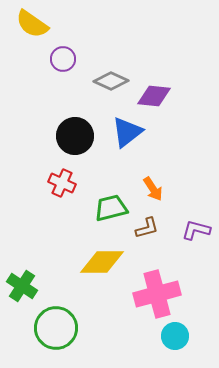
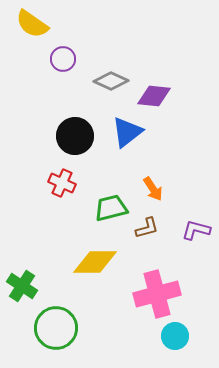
yellow diamond: moved 7 px left
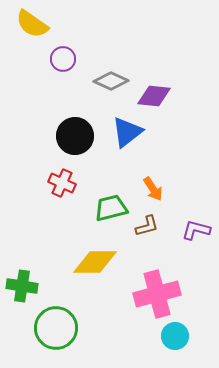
brown L-shape: moved 2 px up
green cross: rotated 24 degrees counterclockwise
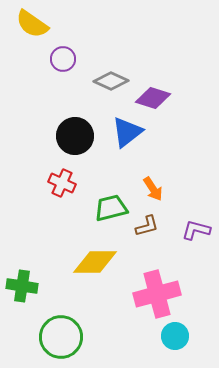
purple diamond: moved 1 px left, 2 px down; rotated 12 degrees clockwise
green circle: moved 5 px right, 9 px down
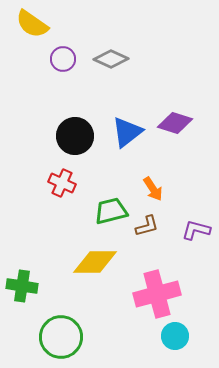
gray diamond: moved 22 px up
purple diamond: moved 22 px right, 25 px down
green trapezoid: moved 3 px down
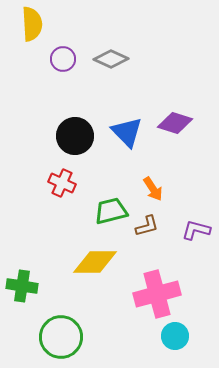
yellow semicircle: rotated 128 degrees counterclockwise
blue triangle: rotated 36 degrees counterclockwise
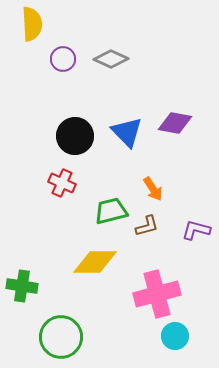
purple diamond: rotated 8 degrees counterclockwise
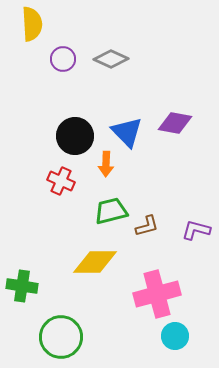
red cross: moved 1 px left, 2 px up
orange arrow: moved 47 px left, 25 px up; rotated 35 degrees clockwise
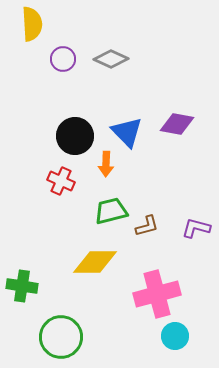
purple diamond: moved 2 px right, 1 px down
purple L-shape: moved 2 px up
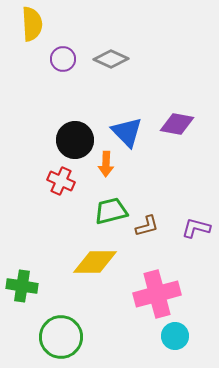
black circle: moved 4 px down
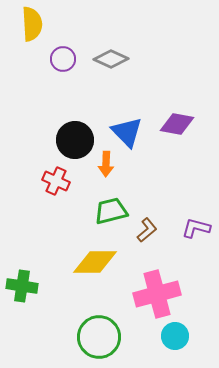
red cross: moved 5 px left
brown L-shape: moved 4 px down; rotated 25 degrees counterclockwise
green circle: moved 38 px right
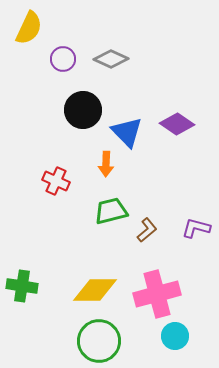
yellow semicircle: moved 3 px left, 4 px down; rotated 28 degrees clockwise
purple diamond: rotated 24 degrees clockwise
black circle: moved 8 px right, 30 px up
yellow diamond: moved 28 px down
green circle: moved 4 px down
